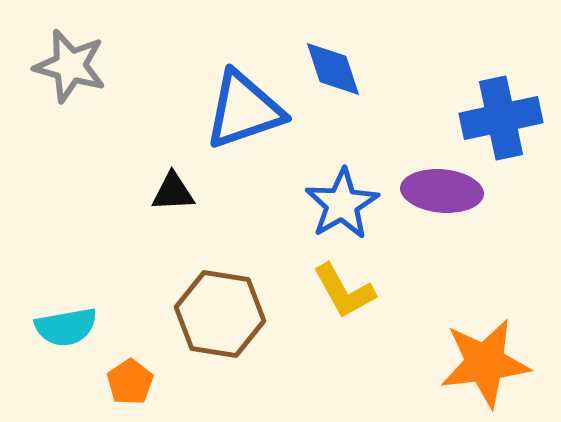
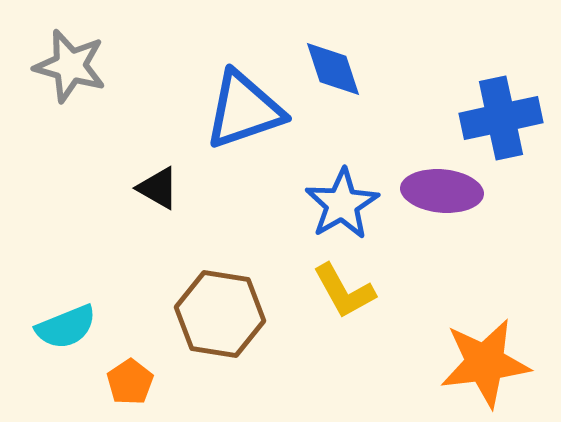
black triangle: moved 15 px left, 4 px up; rotated 33 degrees clockwise
cyan semicircle: rotated 12 degrees counterclockwise
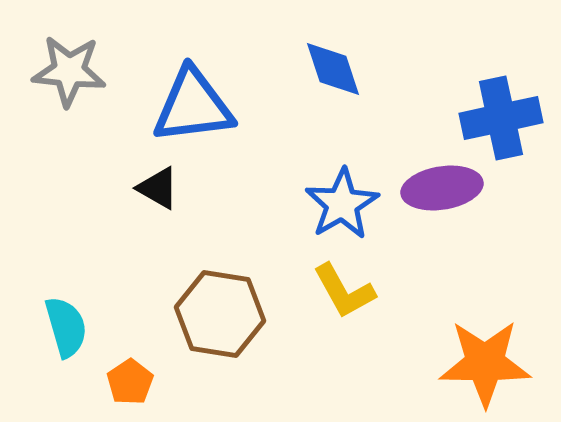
gray star: moved 1 px left, 5 px down; rotated 10 degrees counterclockwise
blue triangle: moved 51 px left, 4 px up; rotated 12 degrees clockwise
purple ellipse: moved 3 px up; rotated 14 degrees counterclockwise
cyan semicircle: rotated 84 degrees counterclockwise
orange star: rotated 8 degrees clockwise
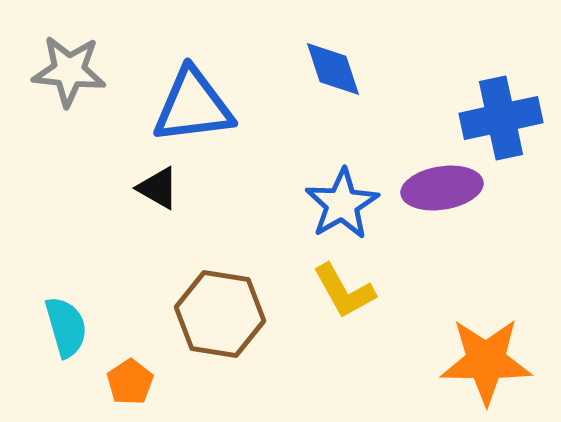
orange star: moved 1 px right, 2 px up
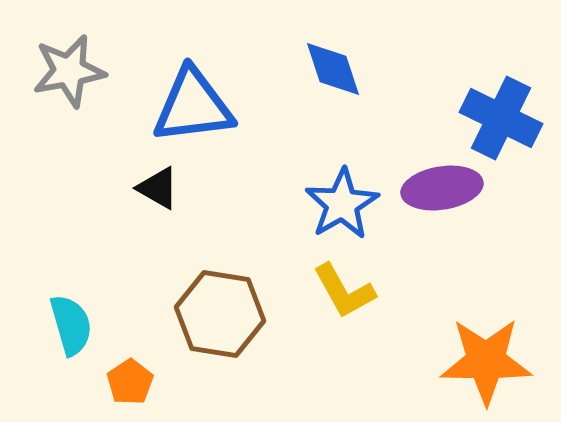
gray star: rotated 16 degrees counterclockwise
blue cross: rotated 38 degrees clockwise
cyan semicircle: moved 5 px right, 2 px up
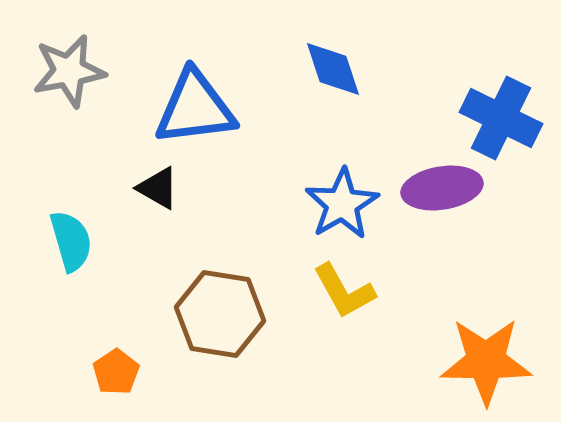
blue triangle: moved 2 px right, 2 px down
cyan semicircle: moved 84 px up
orange pentagon: moved 14 px left, 10 px up
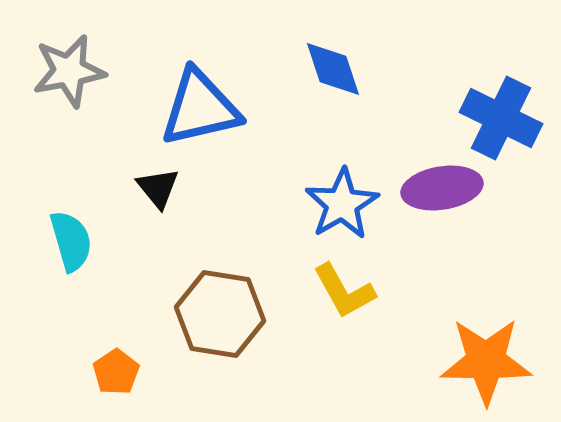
blue triangle: moved 5 px right; rotated 6 degrees counterclockwise
black triangle: rotated 21 degrees clockwise
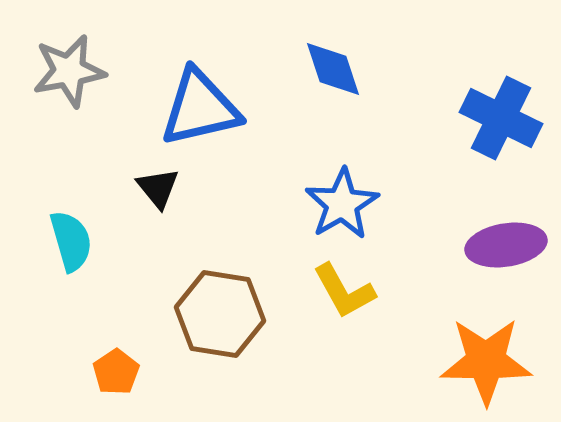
purple ellipse: moved 64 px right, 57 px down
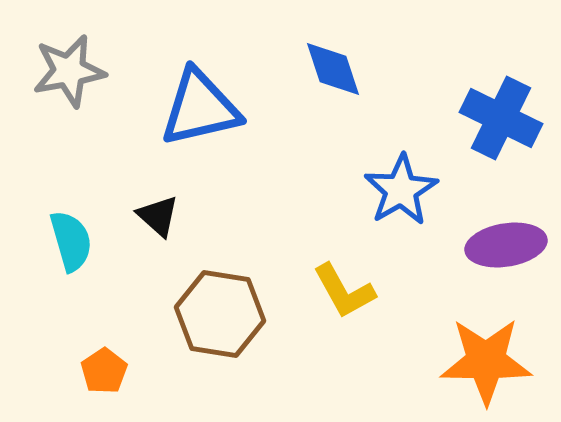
black triangle: moved 28 px down; rotated 9 degrees counterclockwise
blue star: moved 59 px right, 14 px up
orange pentagon: moved 12 px left, 1 px up
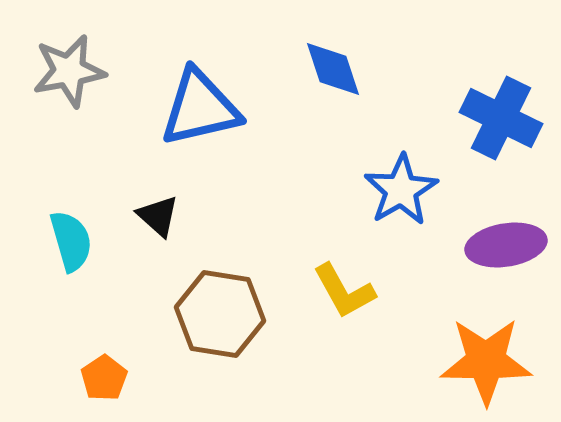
orange pentagon: moved 7 px down
